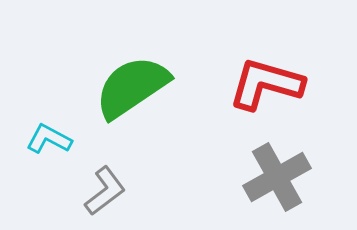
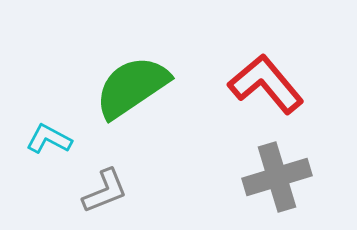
red L-shape: rotated 34 degrees clockwise
gray cross: rotated 12 degrees clockwise
gray L-shape: rotated 15 degrees clockwise
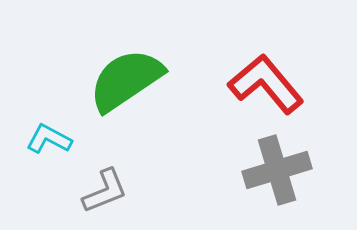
green semicircle: moved 6 px left, 7 px up
gray cross: moved 7 px up
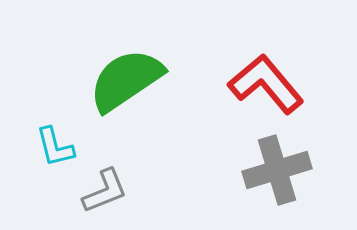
cyan L-shape: moved 6 px right, 8 px down; rotated 132 degrees counterclockwise
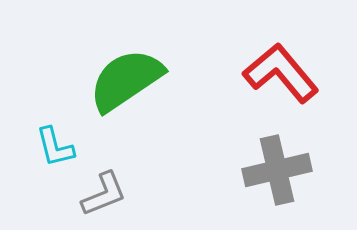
red L-shape: moved 15 px right, 11 px up
gray cross: rotated 4 degrees clockwise
gray L-shape: moved 1 px left, 3 px down
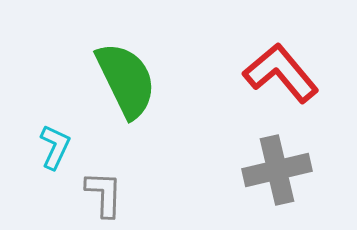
green semicircle: rotated 98 degrees clockwise
cyan L-shape: rotated 141 degrees counterclockwise
gray L-shape: rotated 66 degrees counterclockwise
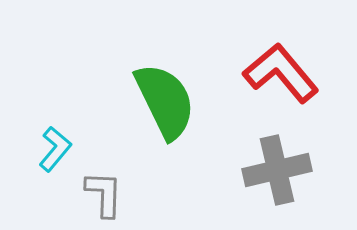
green semicircle: moved 39 px right, 21 px down
cyan L-shape: moved 2 px down; rotated 15 degrees clockwise
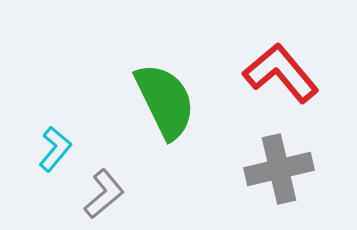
gray cross: moved 2 px right, 1 px up
gray L-shape: rotated 48 degrees clockwise
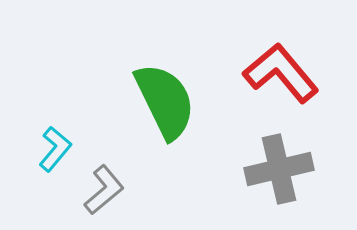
gray L-shape: moved 4 px up
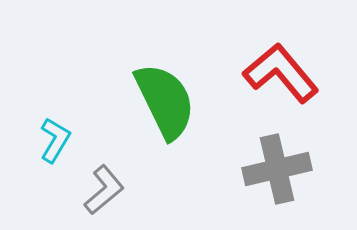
cyan L-shape: moved 9 px up; rotated 9 degrees counterclockwise
gray cross: moved 2 px left
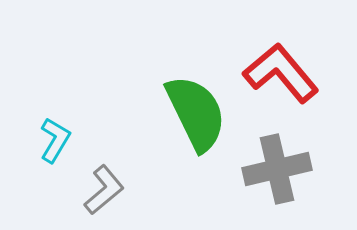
green semicircle: moved 31 px right, 12 px down
